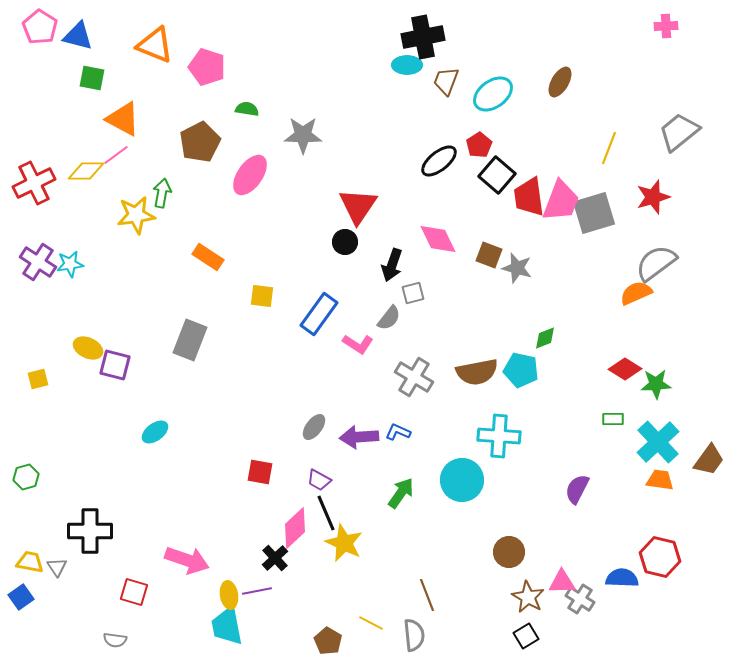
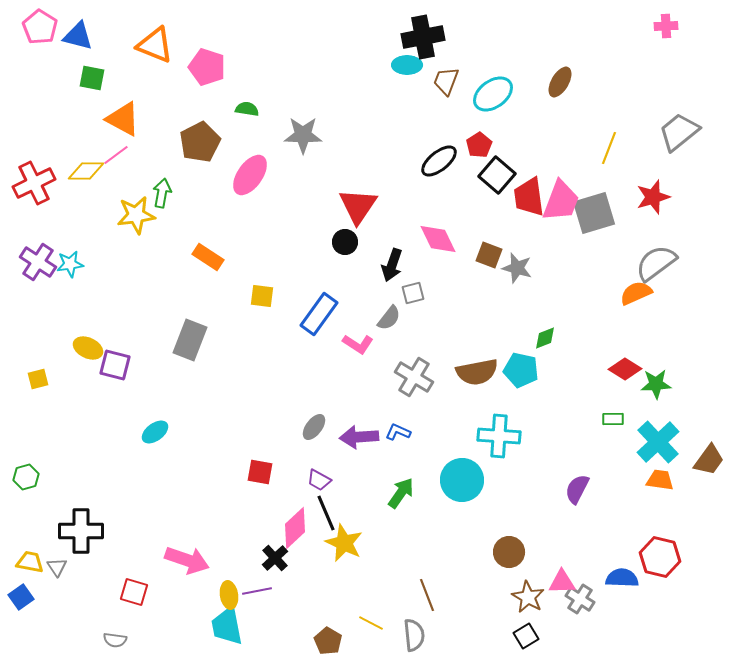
black cross at (90, 531): moved 9 px left
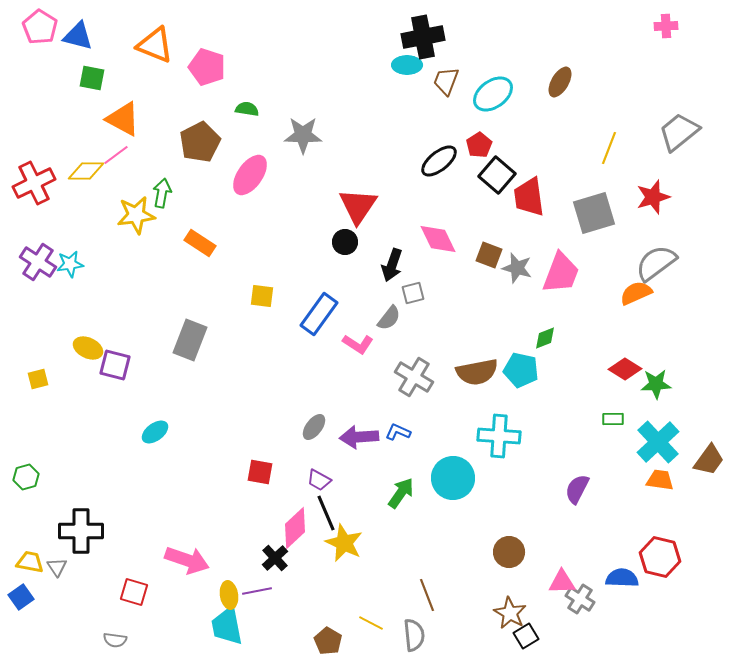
pink trapezoid at (561, 201): moved 72 px down
orange rectangle at (208, 257): moved 8 px left, 14 px up
cyan circle at (462, 480): moved 9 px left, 2 px up
brown star at (528, 597): moved 18 px left, 16 px down
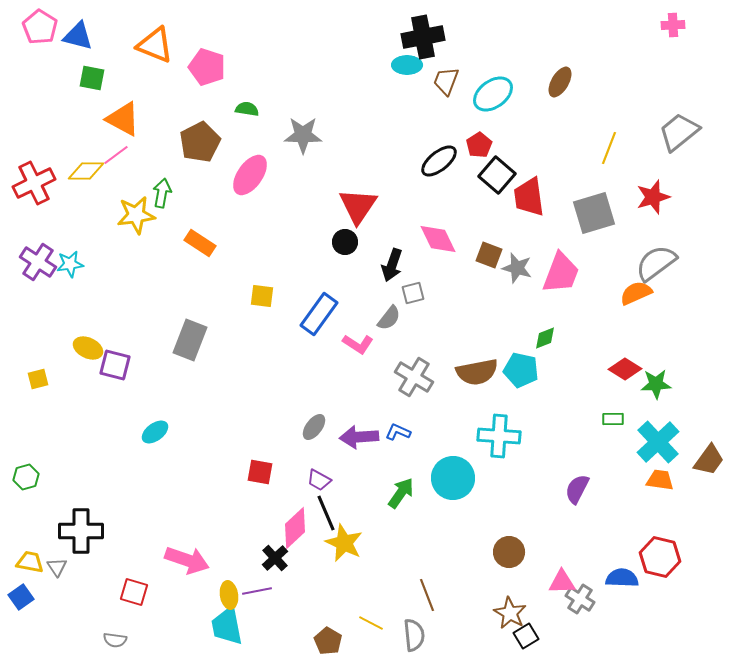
pink cross at (666, 26): moved 7 px right, 1 px up
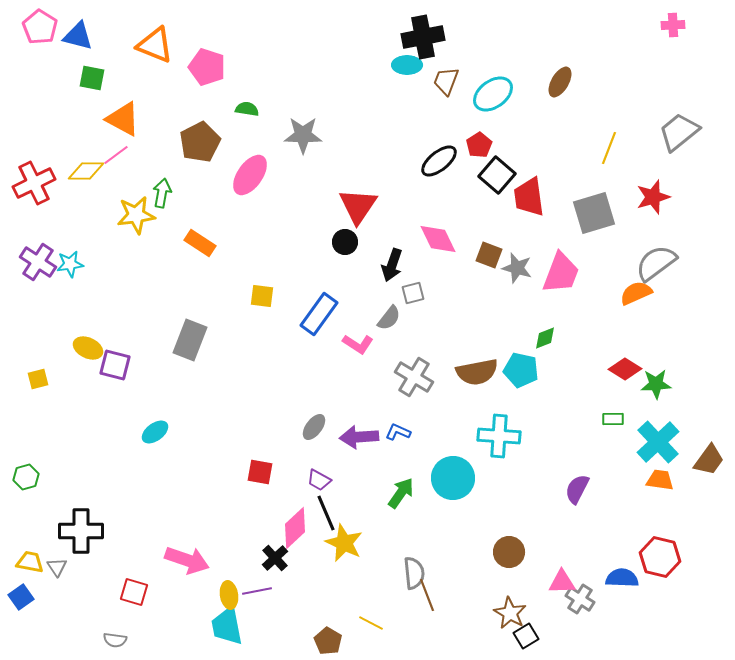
gray semicircle at (414, 635): moved 62 px up
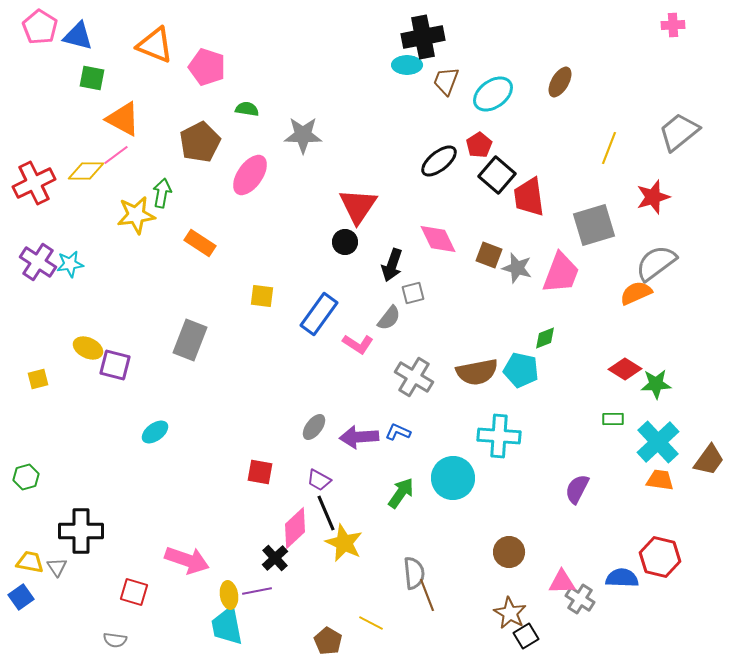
gray square at (594, 213): moved 12 px down
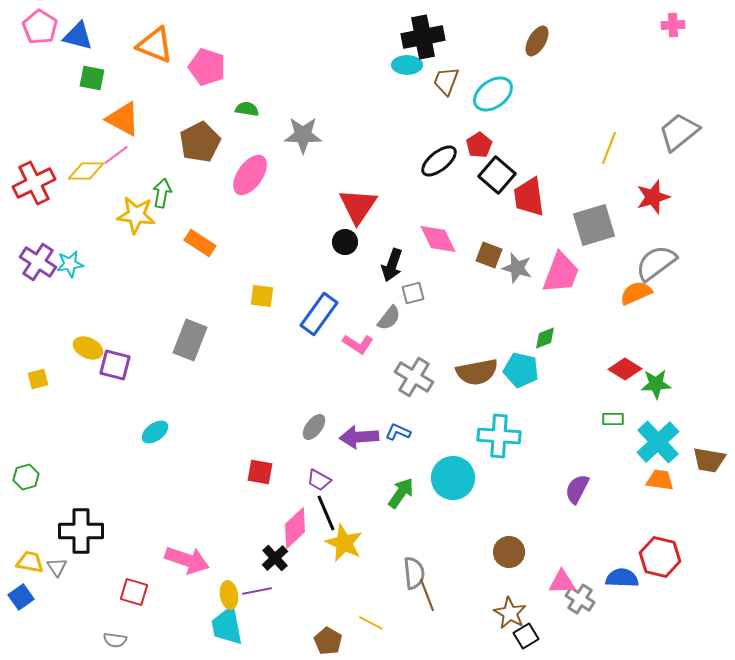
brown ellipse at (560, 82): moved 23 px left, 41 px up
yellow star at (136, 215): rotated 15 degrees clockwise
brown trapezoid at (709, 460): rotated 64 degrees clockwise
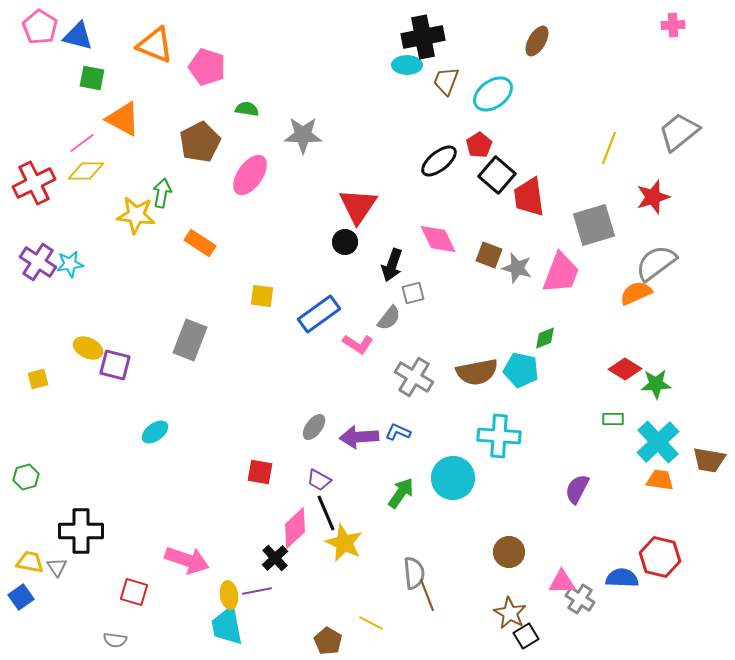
pink line at (116, 155): moved 34 px left, 12 px up
blue rectangle at (319, 314): rotated 18 degrees clockwise
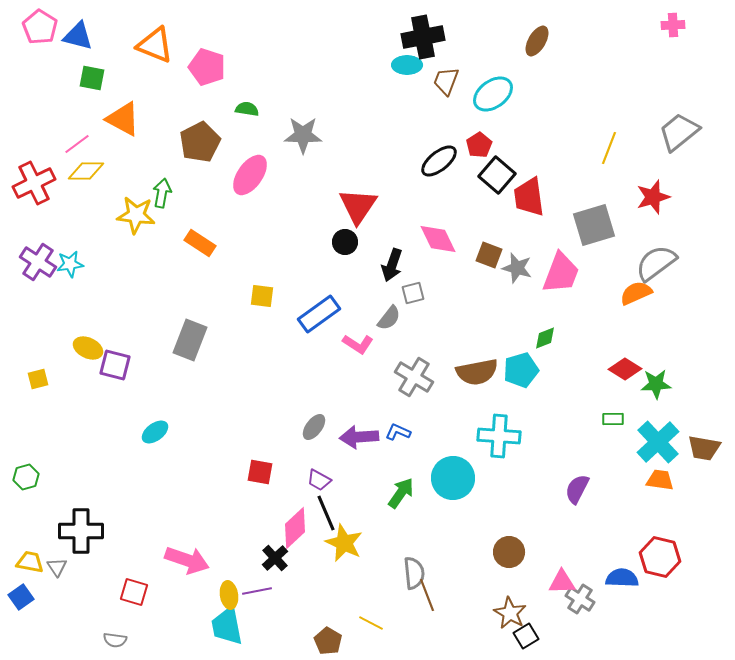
pink line at (82, 143): moved 5 px left, 1 px down
cyan pentagon at (521, 370): rotated 28 degrees counterclockwise
brown trapezoid at (709, 460): moved 5 px left, 12 px up
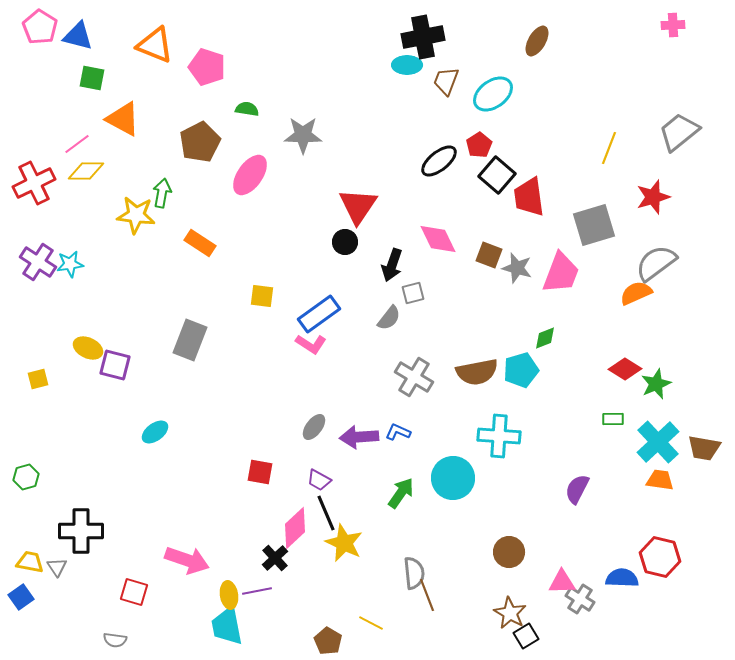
pink L-shape at (358, 344): moved 47 px left
green star at (656, 384): rotated 20 degrees counterclockwise
